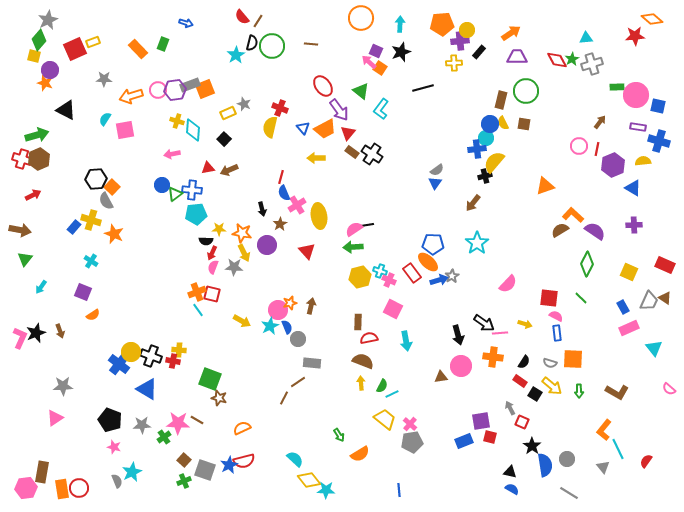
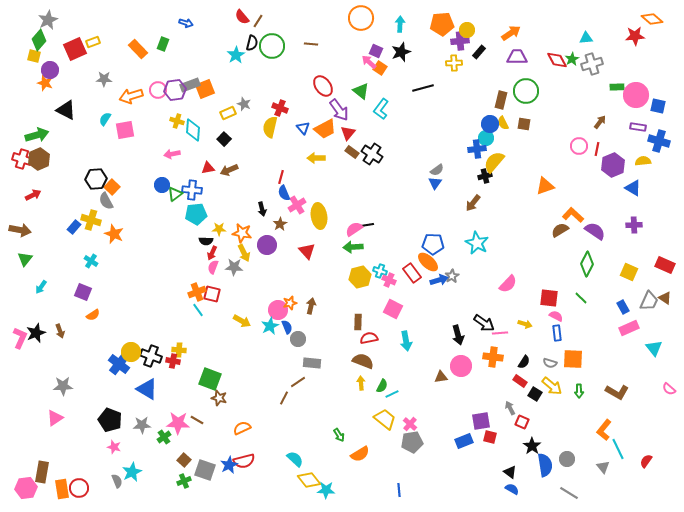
cyan star at (477, 243): rotated 10 degrees counterclockwise
black triangle at (510, 472): rotated 24 degrees clockwise
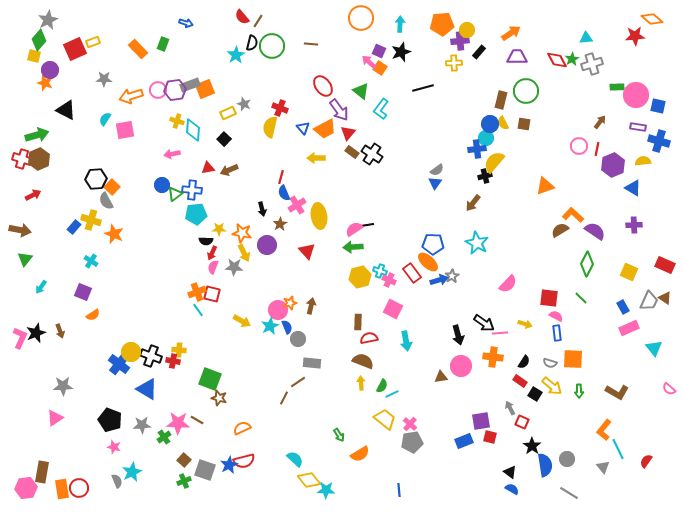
purple square at (376, 51): moved 3 px right
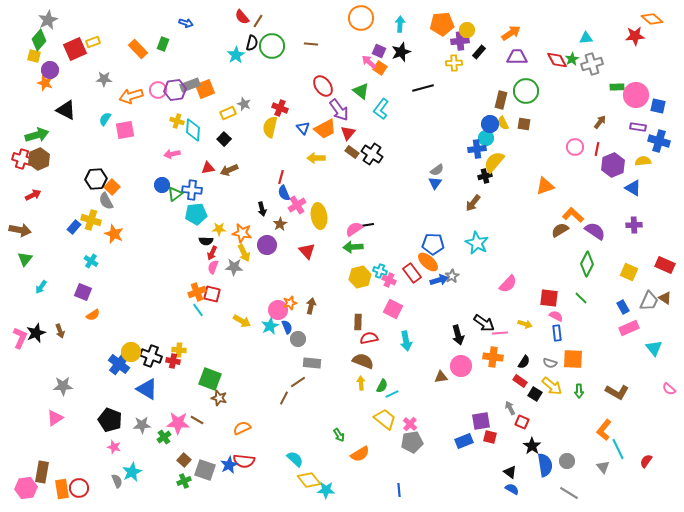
pink circle at (579, 146): moved 4 px left, 1 px down
gray circle at (567, 459): moved 2 px down
red semicircle at (244, 461): rotated 20 degrees clockwise
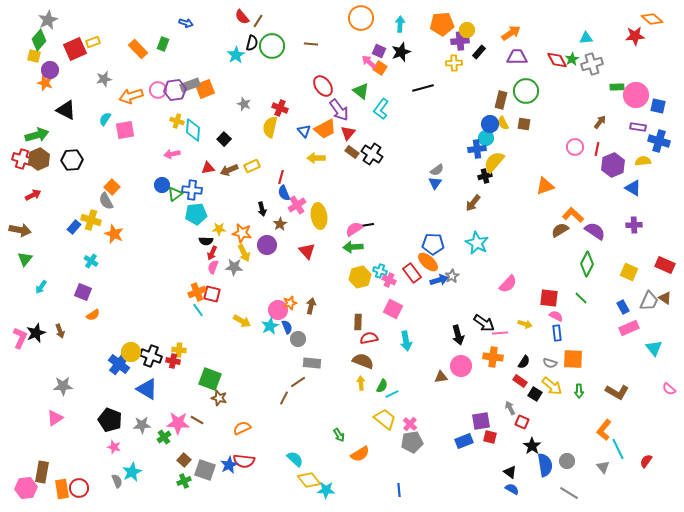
gray star at (104, 79): rotated 14 degrees counterclockwise
yellow rectangle at (228, 113): moved 24 px right, 53 px down
blue triangle at (303, 128): moved 1 px right, 3 px down
black hexagon at (96, 179): moved 24 px left, 19 px up
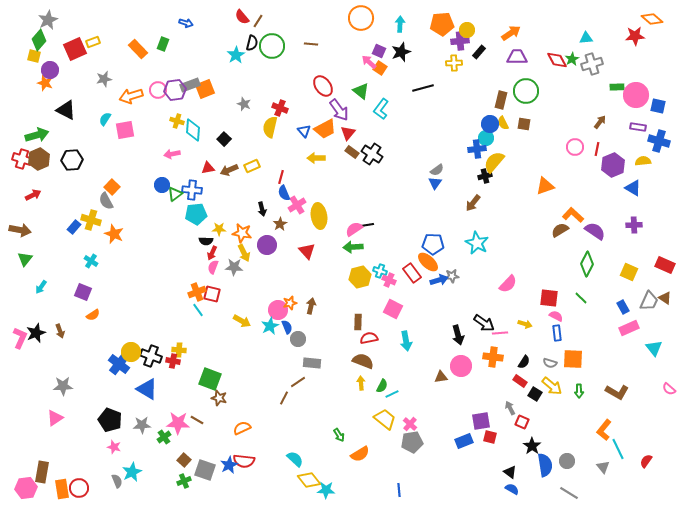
gray star at (452, 276): rotated 24 degrees clockwise
